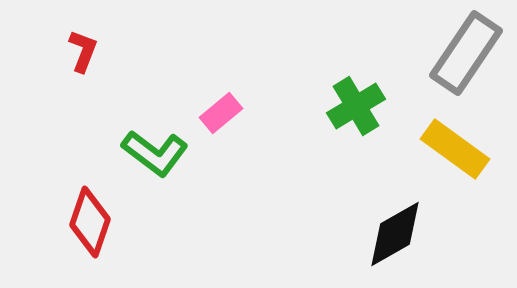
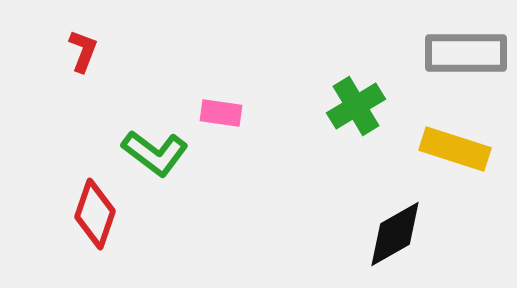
gray rectangle: rotated 56 degrees clockwise
pink rectangle: rotated 48 degrees clockwise
yellow rectangle: rotated 18 degrees counterclockwise
red diamond: moved 5 px right, 8 px up
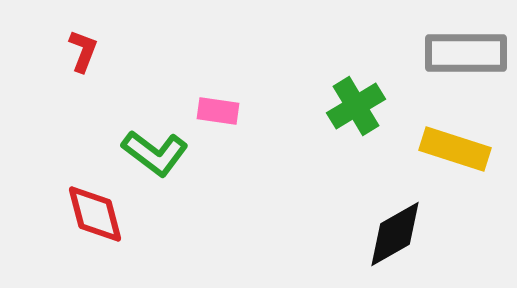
pink rectangle: moved 3 px left, 2 px up
red diamond: rotated 34 degrees counterclockwise
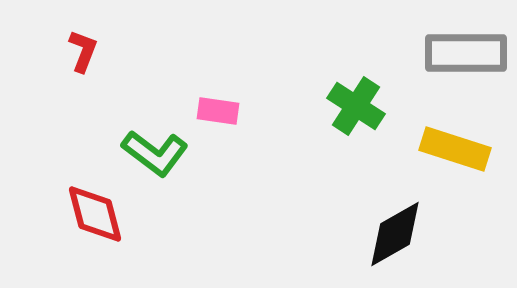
green cross: rotated 26 degrees counterclockwise
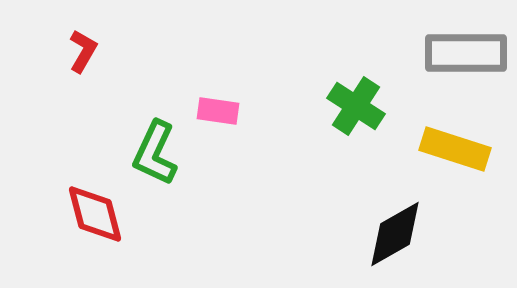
red L-shape: rotated 9 degrees clockwise
green L-shape: rotated 78 degrees clockwise
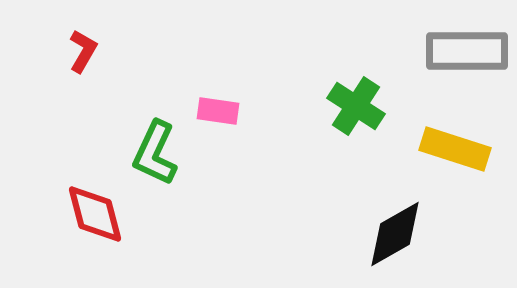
gray rectangle: moved 1 px right, 2 px up
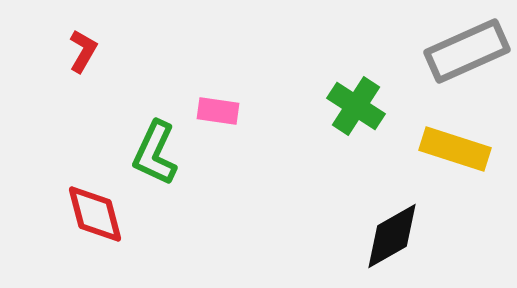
gray rectangle: rotated 24 degrees counterclockwise
black diamond: moved 3 px left, 2 px down
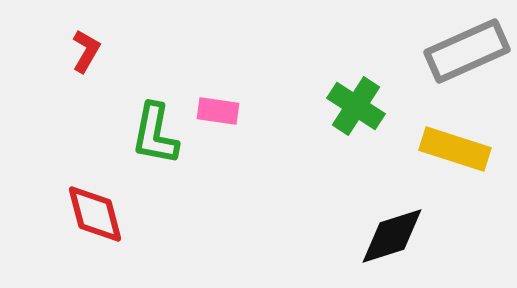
red L-shape: moved 3 px right
green L-shape: moved 19 px up; rotated 14 degrees counterclockwise
black diamond: rotated 12 degrees clockwise
